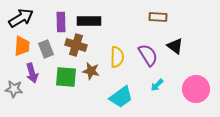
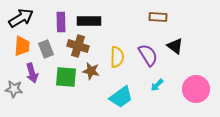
brown cross: moved 2 px right, 1 px down
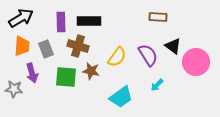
black triangle: moved 2 px left
yellow semicircle: rotated 35 degrees clockwise
pink circle: moved 27 px up
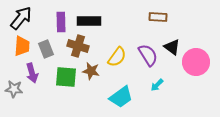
black arrow: rotated 20 degrees counterclockwise
black triangle: moved 1 px left, 1 px down
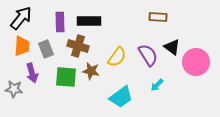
purple rectangle: moved 1 px left
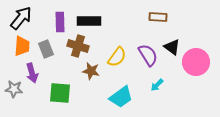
green square: moved 6 px left, 16 px down
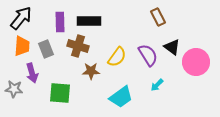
brown rectangle: rotated 60 degrees clockwise
brown star: rotated 12 degrees counterclockwise
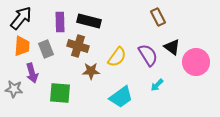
black rectangle: rotated 15 degrees clockwise
